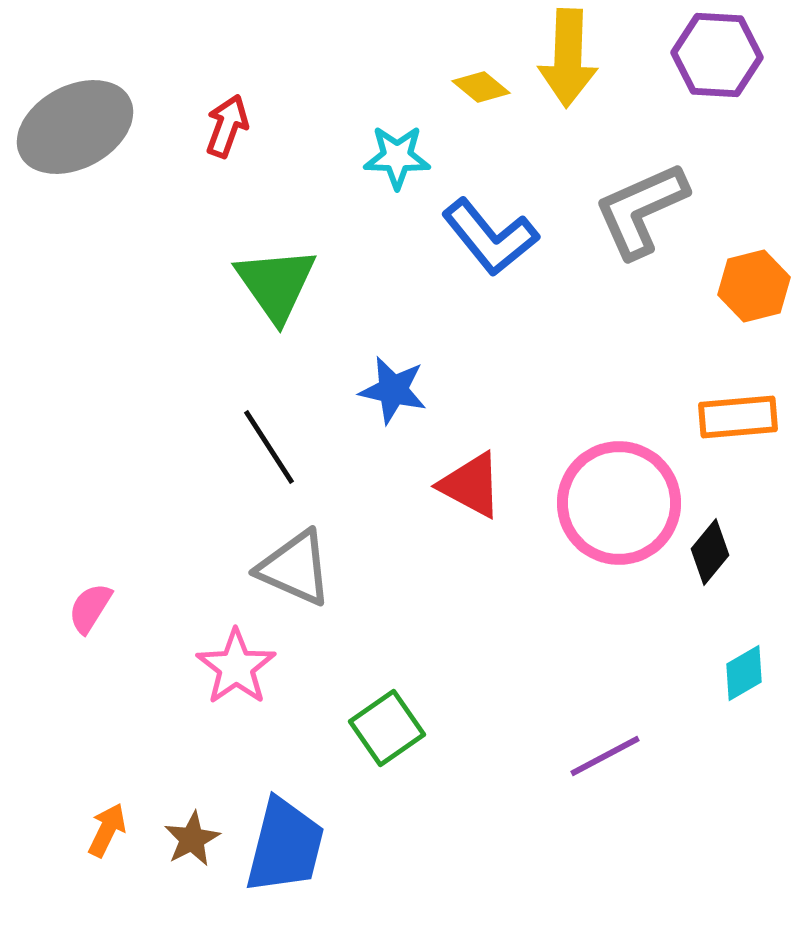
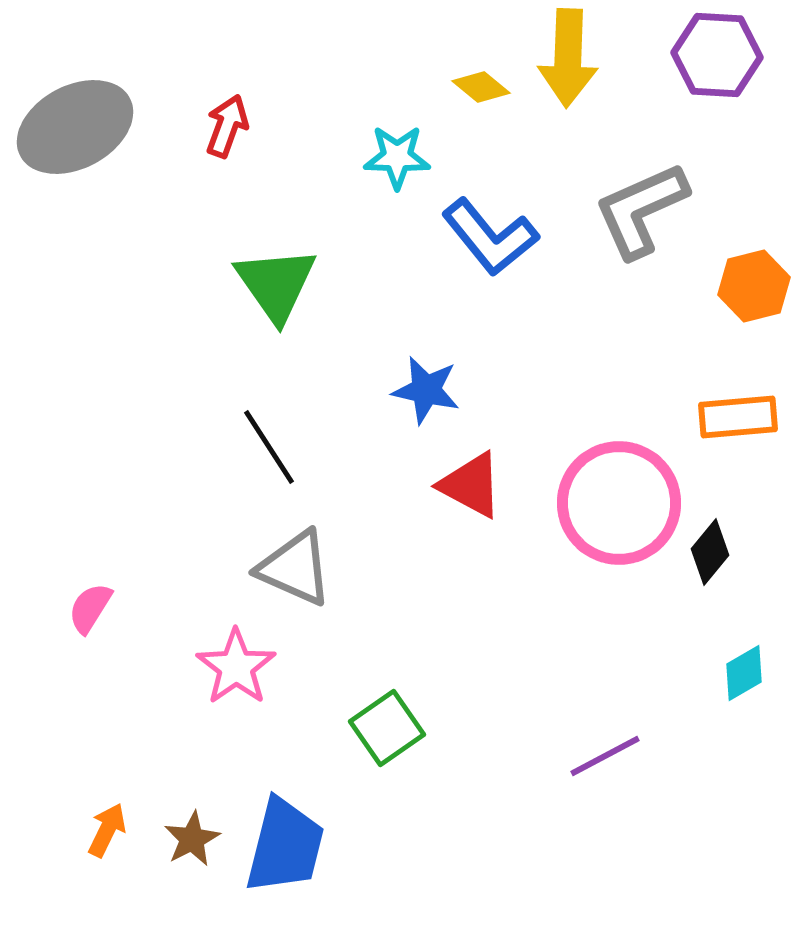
blue star: moved 33 px right
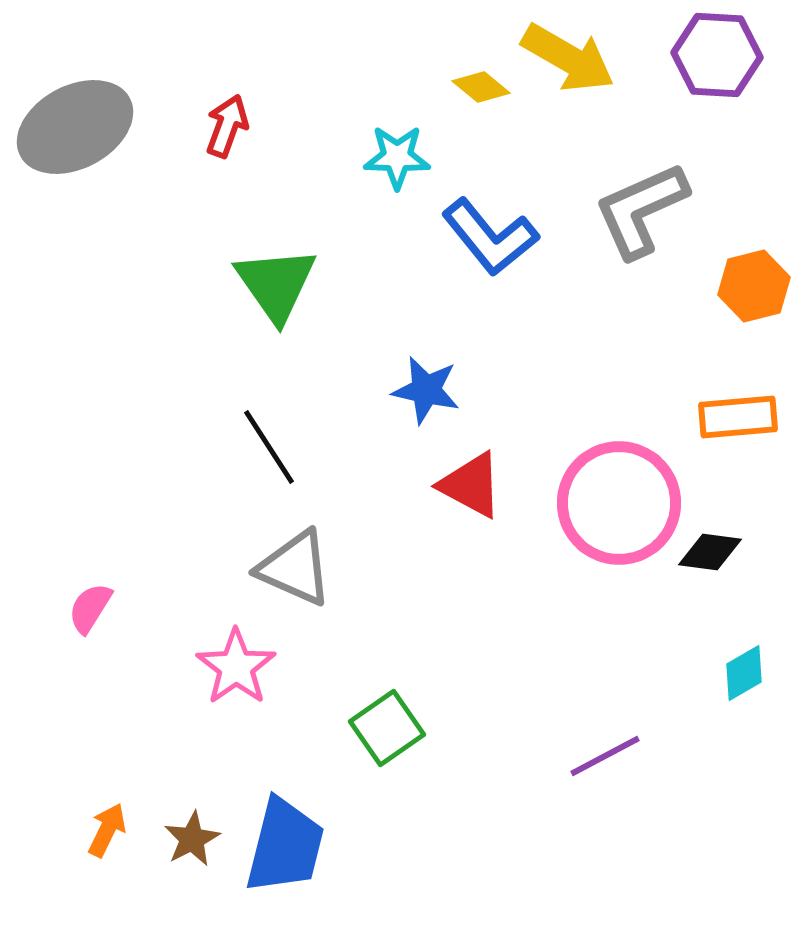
yellow arrow: rotated 62 degrees counterclockwise
black diamond: rotated 58 degrees clockwise
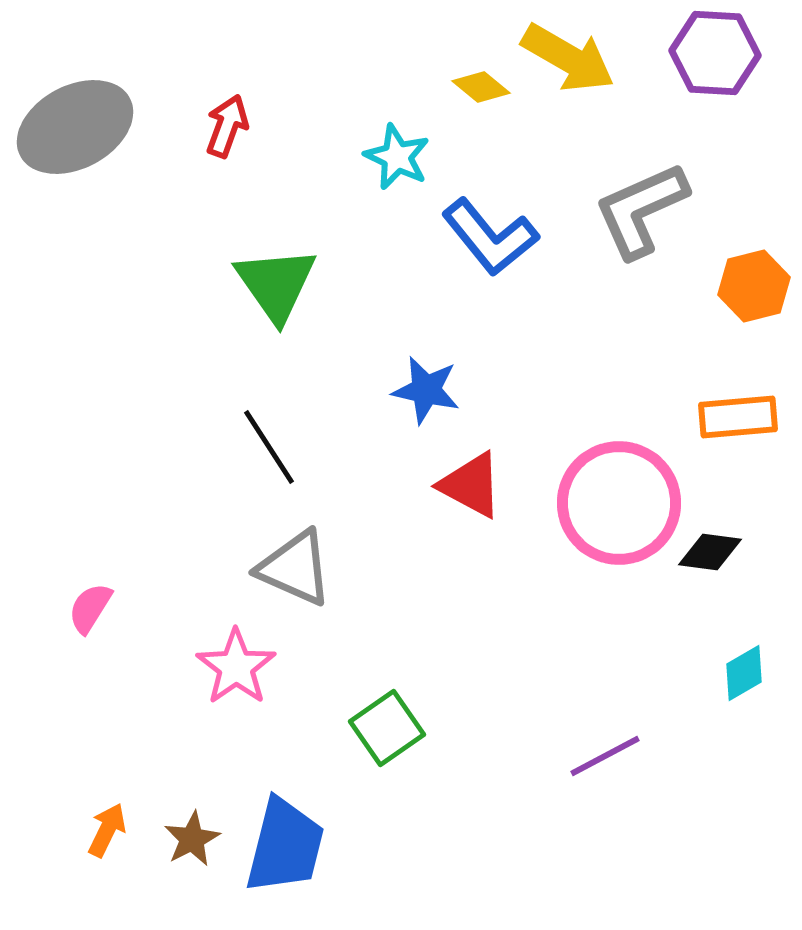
purple hexagon: moved 2 px left, 2 px up
cyan star: rotated 24 degrees clockwise
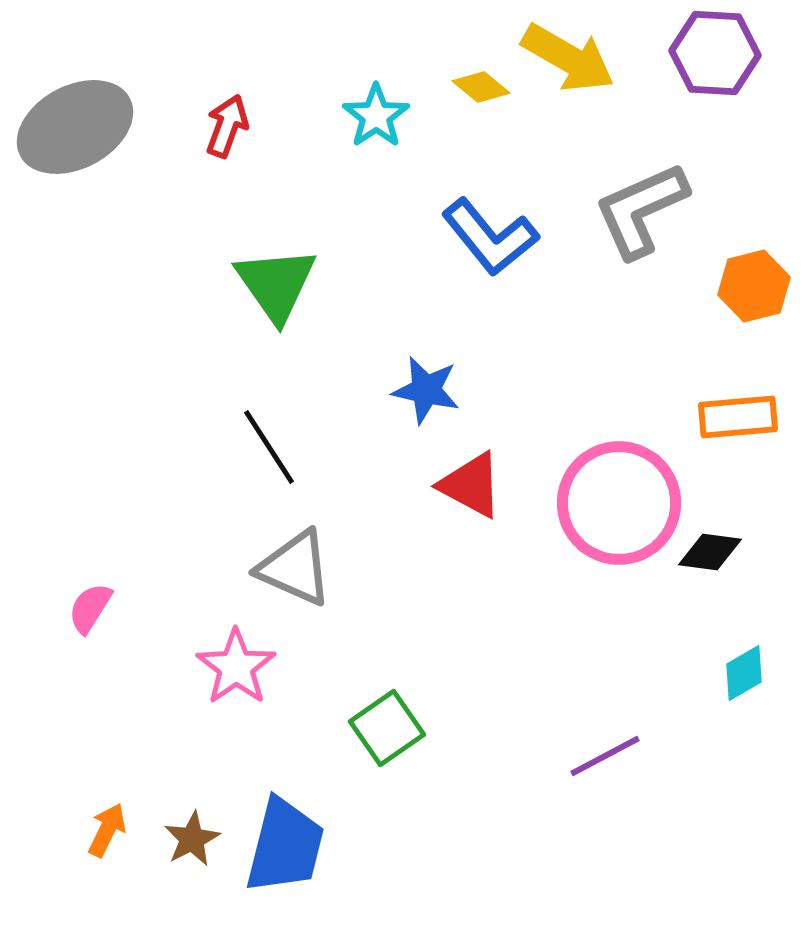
cyan star: moved 21 px left, 41 px up; rotated 12 degrees clockwise
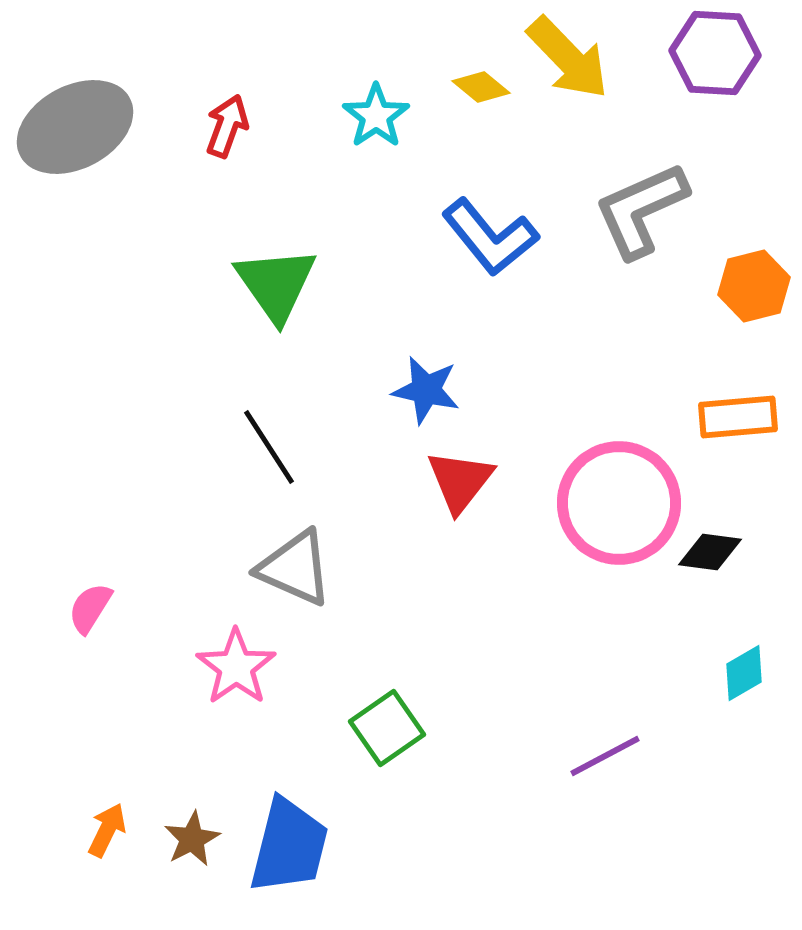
yellow arrow: rotated 16 degrees clockwise
red triangle: moved 11 px left, 4 px up; rotated 40 degrees clockwise
blue trapezoid: moved 4 px right
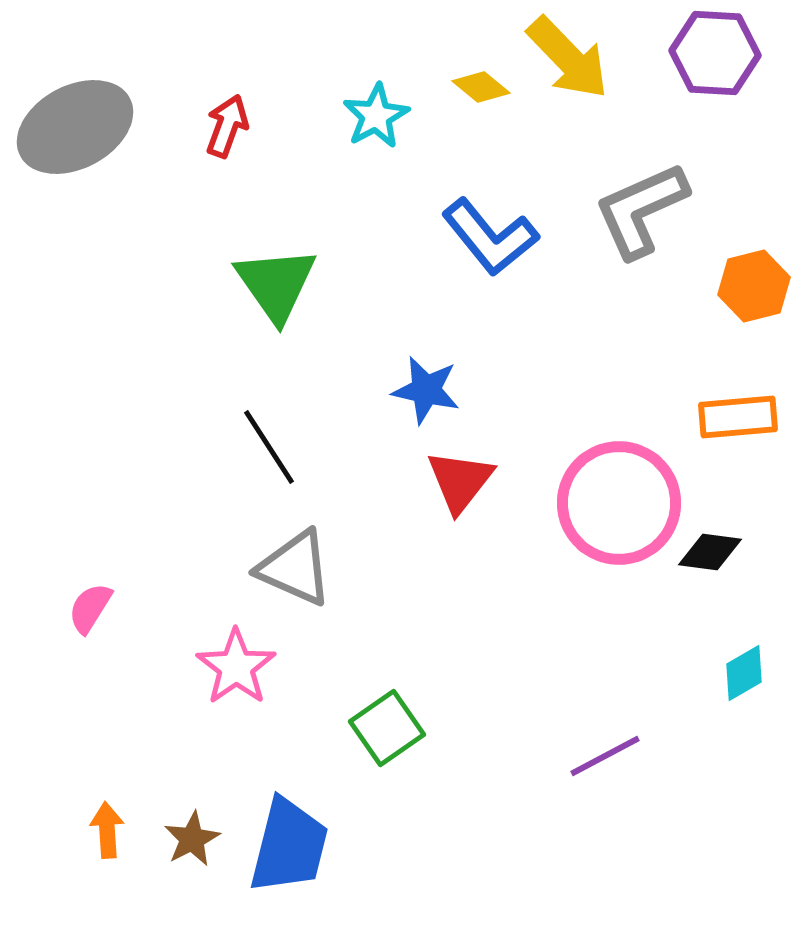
cyan star: rotated 6 degrees clockwise
orange arrow: rotated 30 degrees counterclockwise
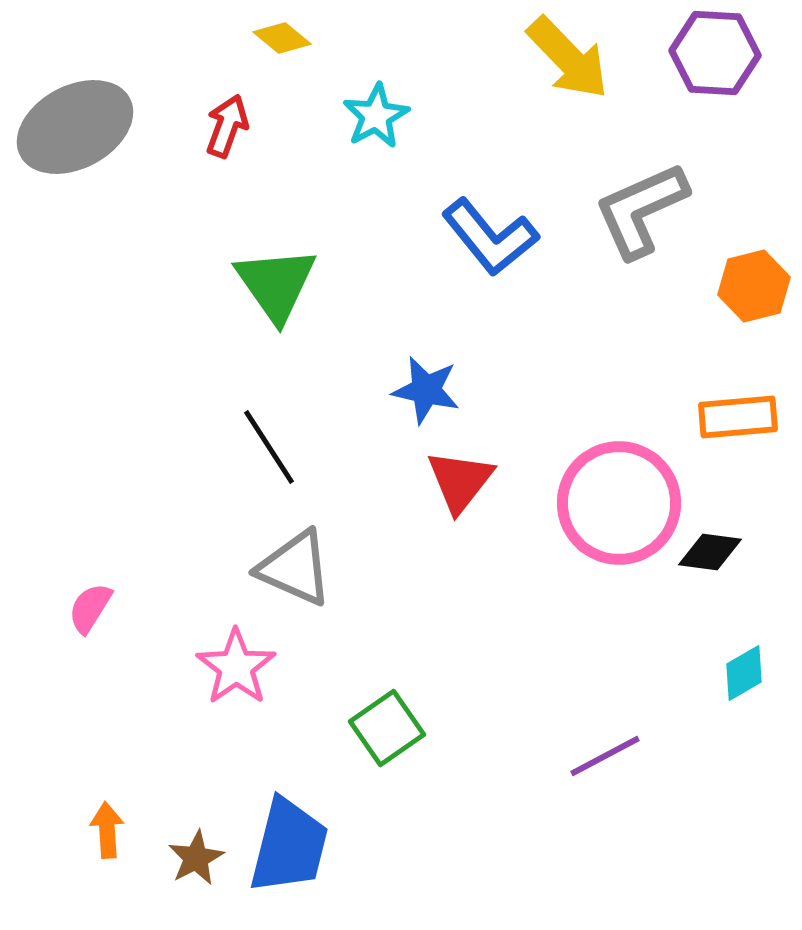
yellow diamond: moved 199 px left, 49 px up
brown star: moved 4 px right, 19 px down
